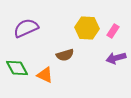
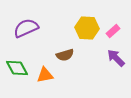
pink rectangle: rotated 16 degrees clockwise
purple arrow: rotated 60 degrees clockwise
orange triangle: rotated 36 degrees counterclockwise
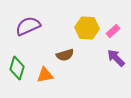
purple semicircle: moved 2 px right, 2 px up
green diamond: rotated 45 degrees clockwise
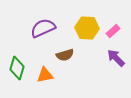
purple semicircle: moved 15 px right, 2 px down
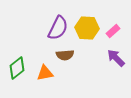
purple semicircle: moved 15 px right; rotated 140 degrees clockwise
brown semicircle: rotated 12 degrees clockwise
green diamond: rotated 35 degrees clockwise
orange triangle: moved 2 px up
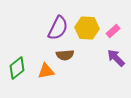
orange triangle: moved 1 px right, 2 px up
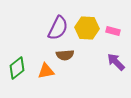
pink rectangle: rotated 56 degrees clockwise
purple arrow: moved 4 px down
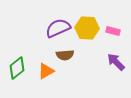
purple semicircle: rotated 140 degrees counterclockwise
orange triangle: rotated 18 degrees counterclockwise
